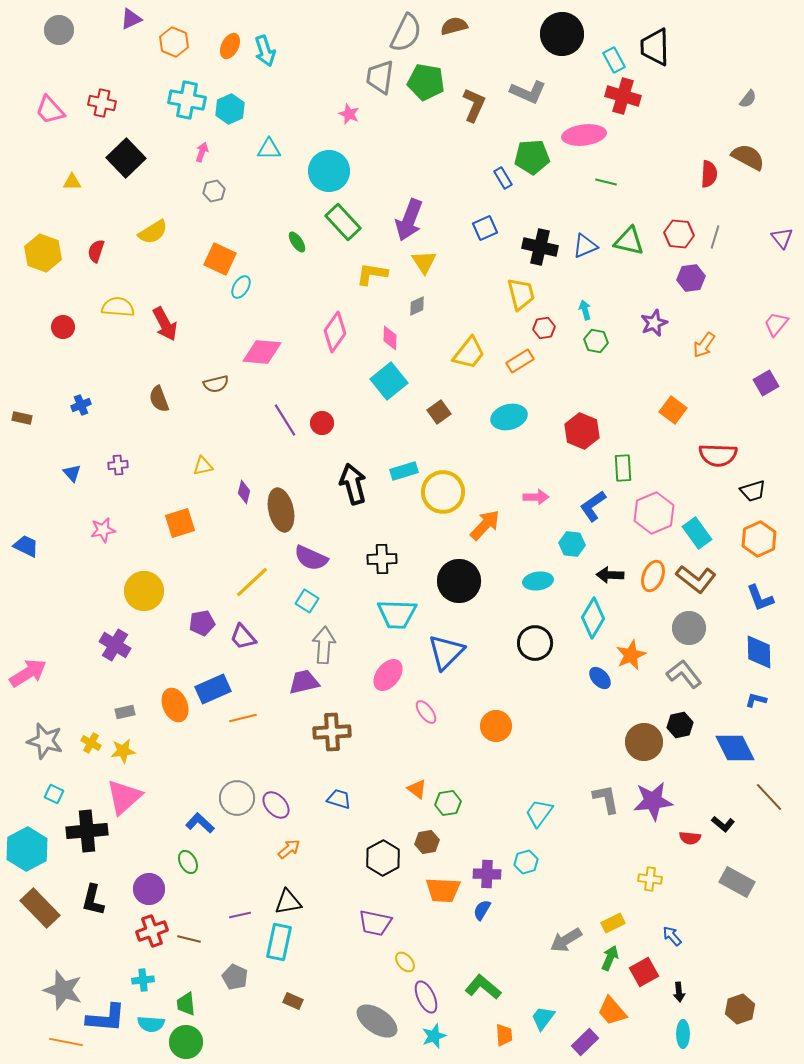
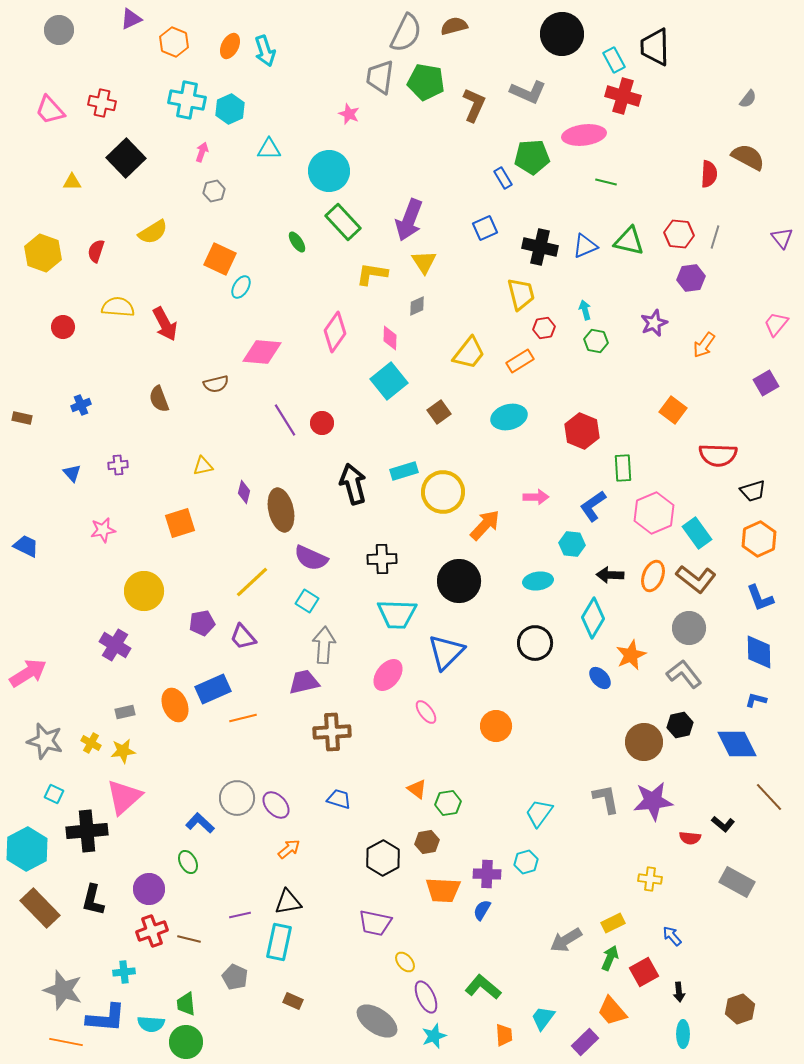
blue diamond at (735, 748): moved 2 px right, 4 px up
cyan cross at (143, 980): moved 19 px left, 8 px up
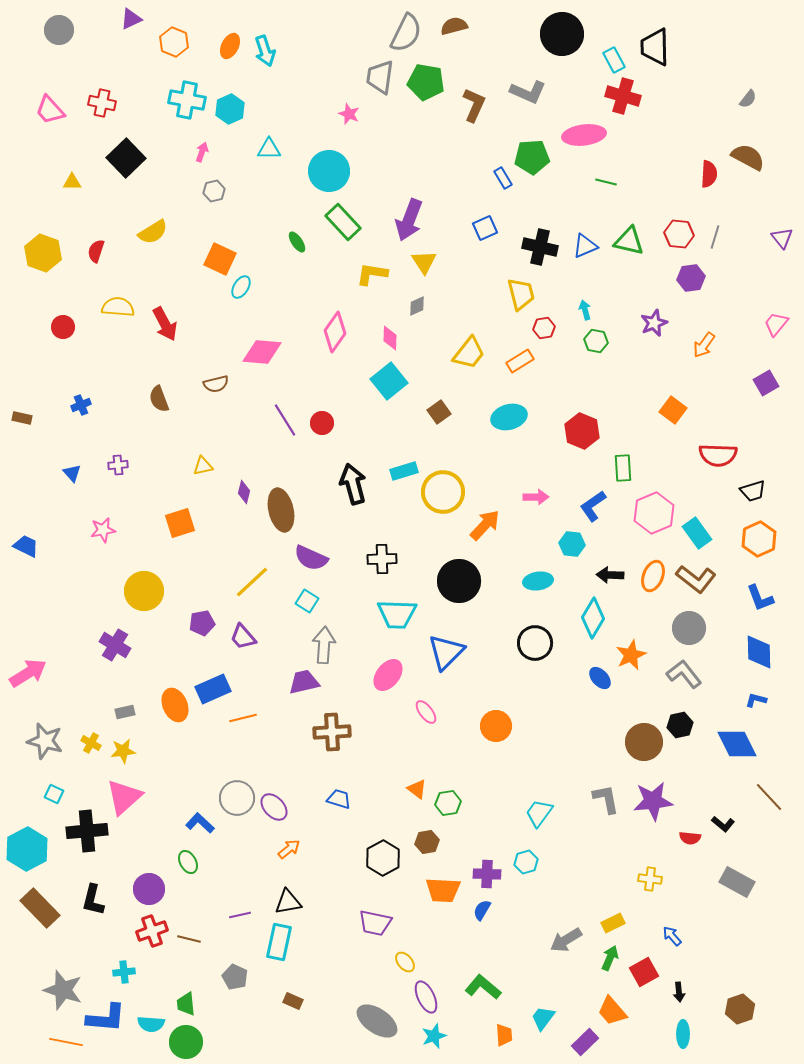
purple ellipse at (276, 805): moved 2 px left, 2 px down
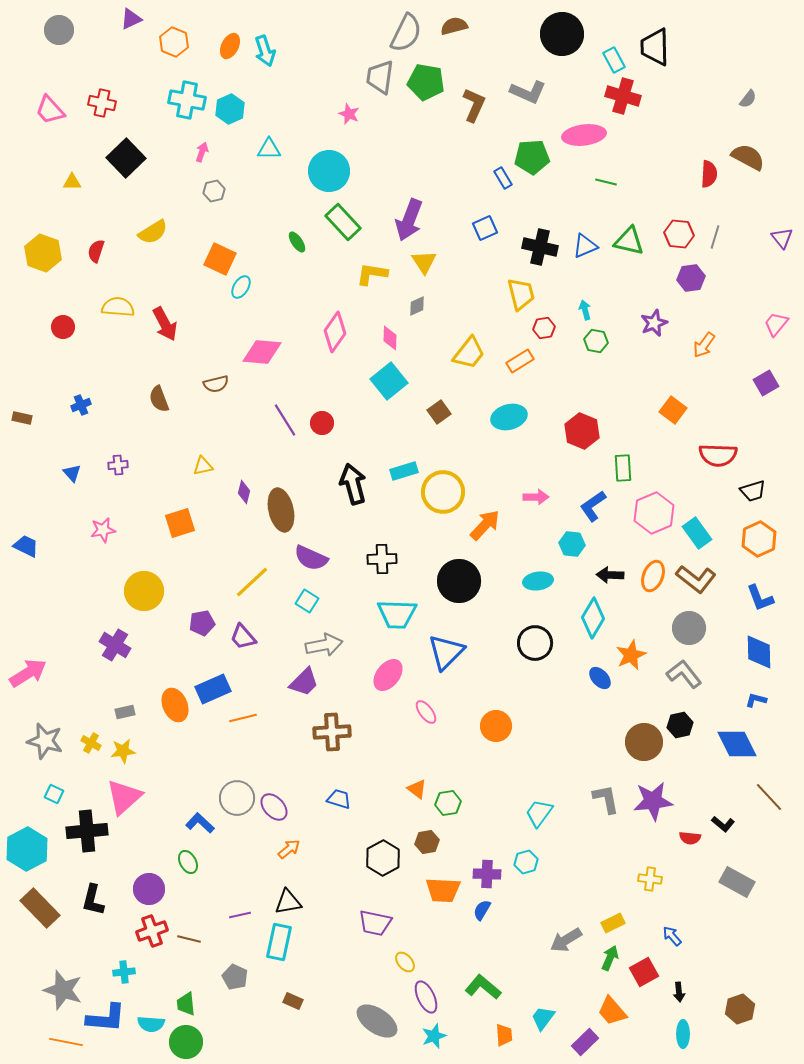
gray arrow at (324, 645): rotated 75 degrees clockwise
purple trapezoid at (304, 682): rotated 148 degrees clockwise
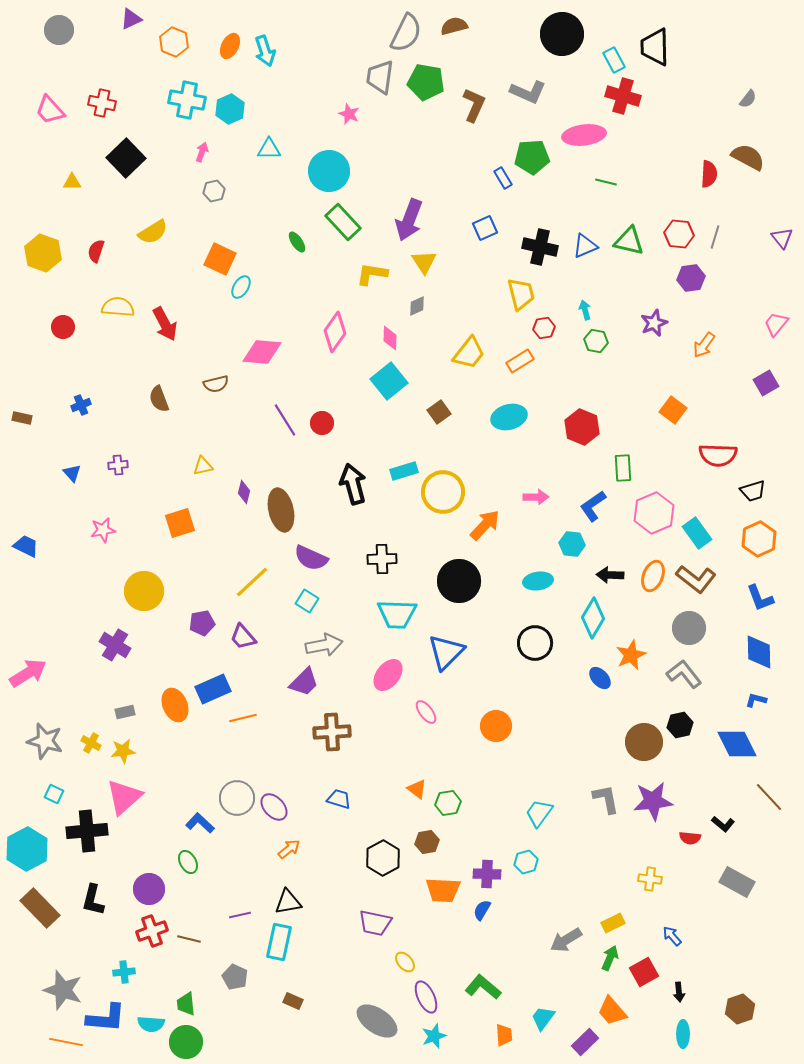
red hexagon at (582, 431): moved 4 px up
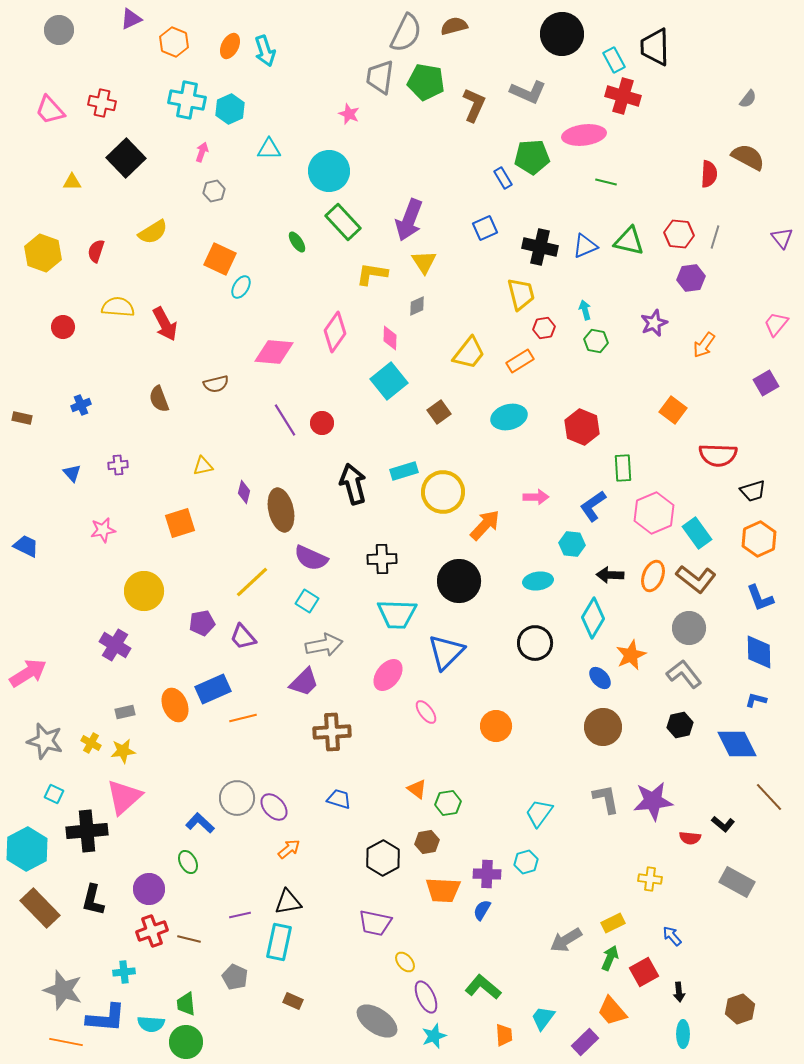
pink diamond at (262, 352): moved 12 px right
brown circle at (644, 742): moved 41 px left, 15 px up
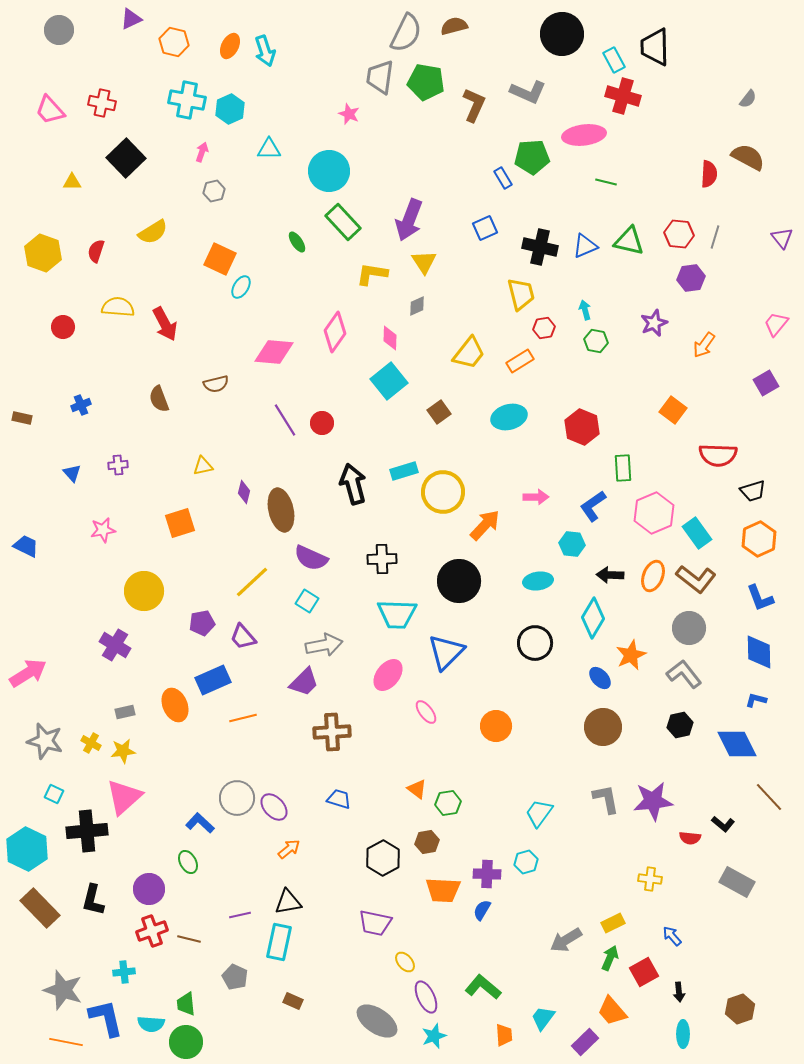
orange hexagon at (174, 42): rotated 8 degrees counterclockwise
blue rectangle at (213, 689): moved 9 px up
cyan hexagon at (27, 849): rotated 6 degrees counterclockwise
blue L-shape at (106, 1018): rotated 108 degrees counterclockwise
